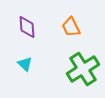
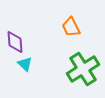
purple diamond: moved 12 px left, 15 px down
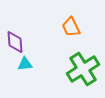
cyan triangle: rotated 49 degrees counterclockwise
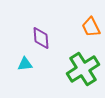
orange trapezoid: moved 20 px right
purple diamond: moved 26 px right, 4 px up
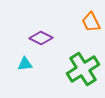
orange trapezoid: moved 5 px up
purple diamond: rotated 60 degrees counterclockwise
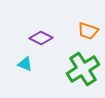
orange trapezoid: moved 3 px left, 9 px down; rotated 45 degrees counterclockwise
cyan triangle: rotated 28 degrees clockwise
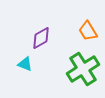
orange trapezoid: rotated 40 degrees clockwise
purple diamond: rotated 55 degrees counterclockwise
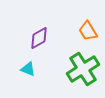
purple diamond: moved 2 px left
cyan triangle: moved 3 px right, 5 px down
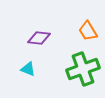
purple diamond: rotated 35 degrees clockwise
green cross: rotated 12 degrees clockwise
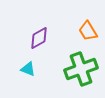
purple diamond: rotated 35 degrees counterclockwise
green cross: moved 2 px left
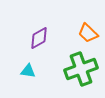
orange trapezoid: moved 2 px down; rotated 15 degrees counterclockwise
cyan triangle: moved 2 px down; rotated 14 degrees counterclockwise
